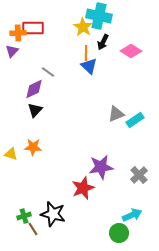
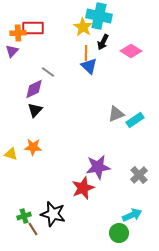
purple star: moved 3 px left
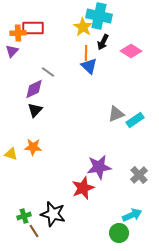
purple star: moved 1 px right
brown line: moved 1 px right, 2 px down
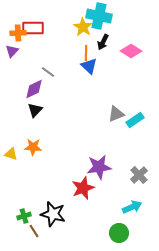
cyan arrow: moved 8 px up
